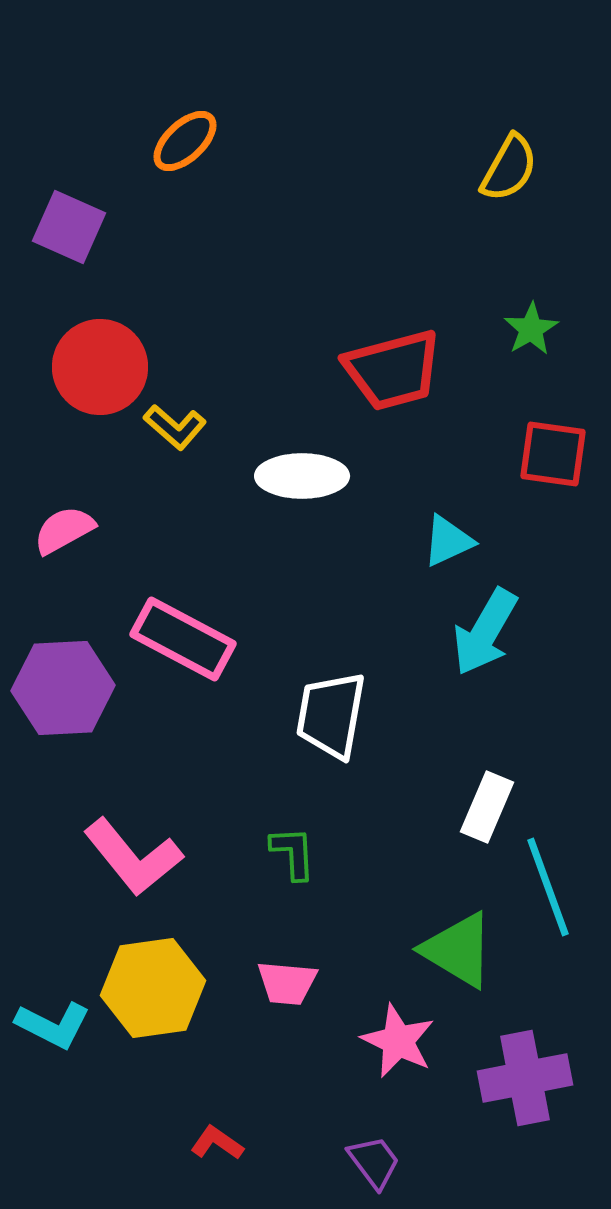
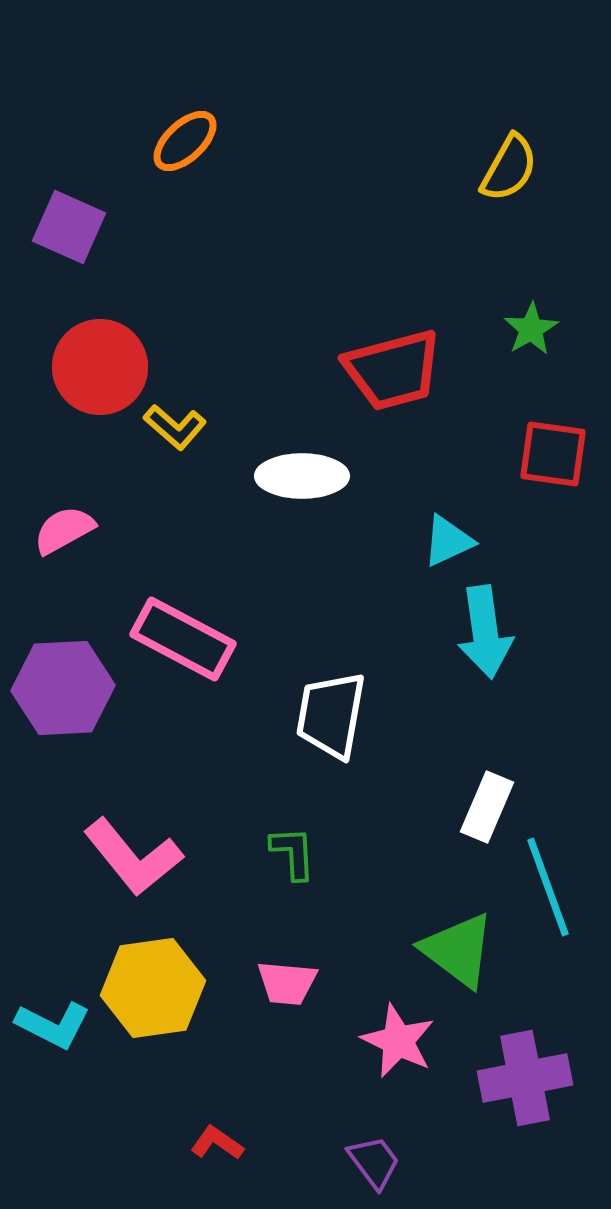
cyan arrow: rotated 38 degrees counterclockwise
green triangle: rotated 6 degrees clockwise
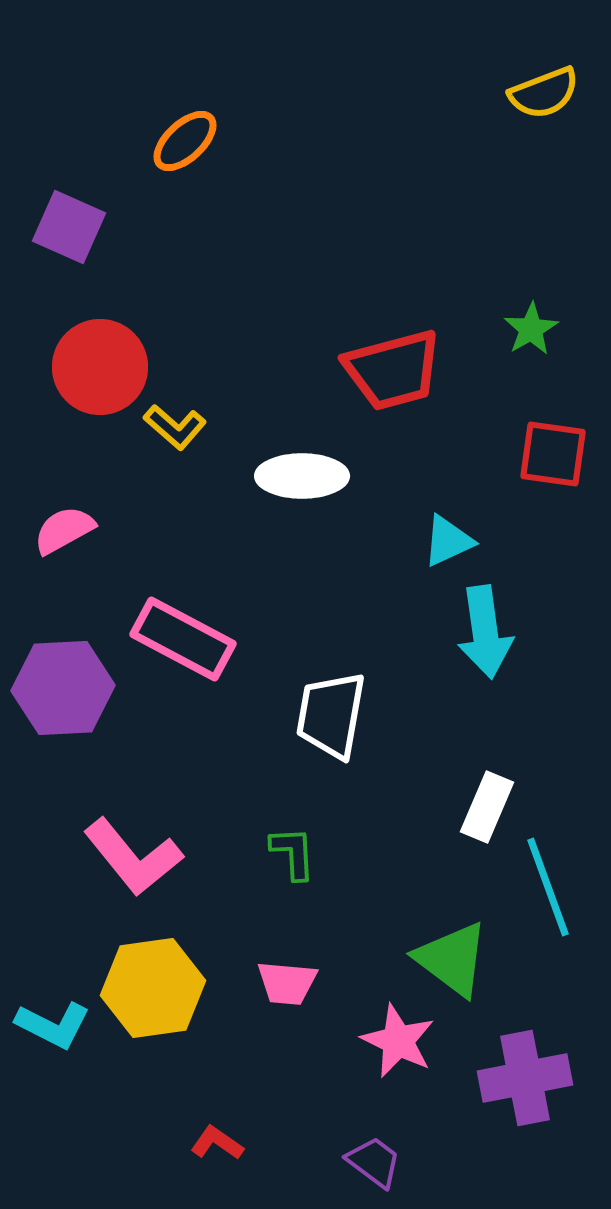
yellow semicircle: moved 35 px right, 75 px up; rotated 40 degrees clockwise
green triangle: moved 6 px left, 9 px down
purple trapezoid: rotated 16 degrees counterclockwise
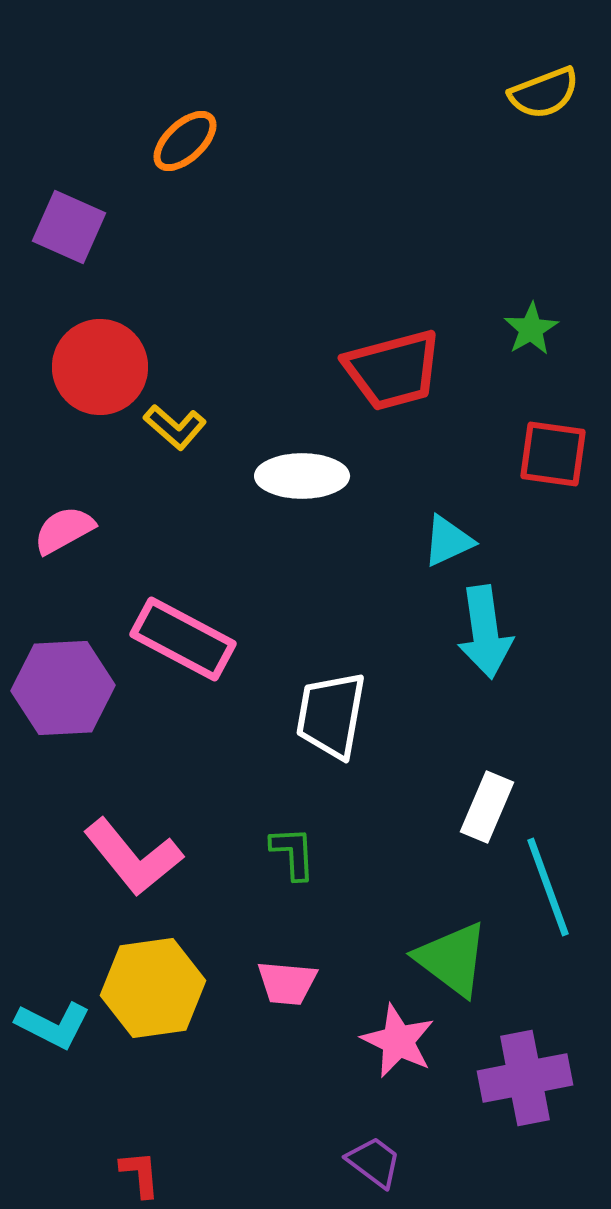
red L-shape: moved 77 px left, 31 px down; rotated 50 degrees clockwise
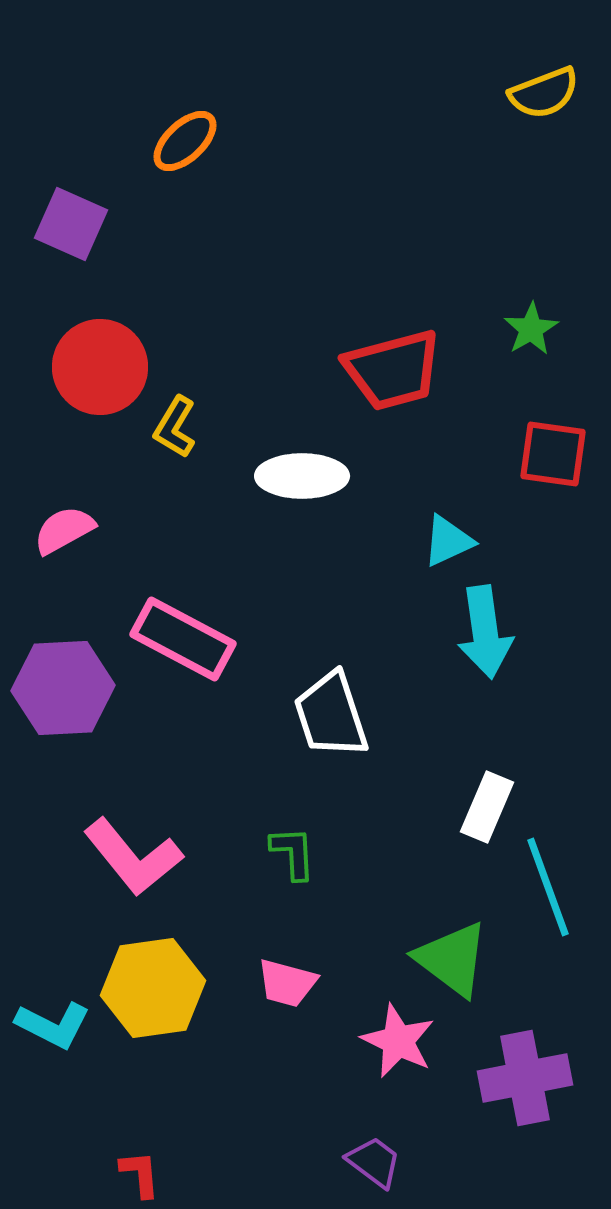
purple square: moved 2 px right, 3 px up
yellow L-shape: rotated 80 degrees clockwise
white trapezoid: rotated 28 degrees counterclockwise
pink trapezoid: rotated 10 degrees clockwise
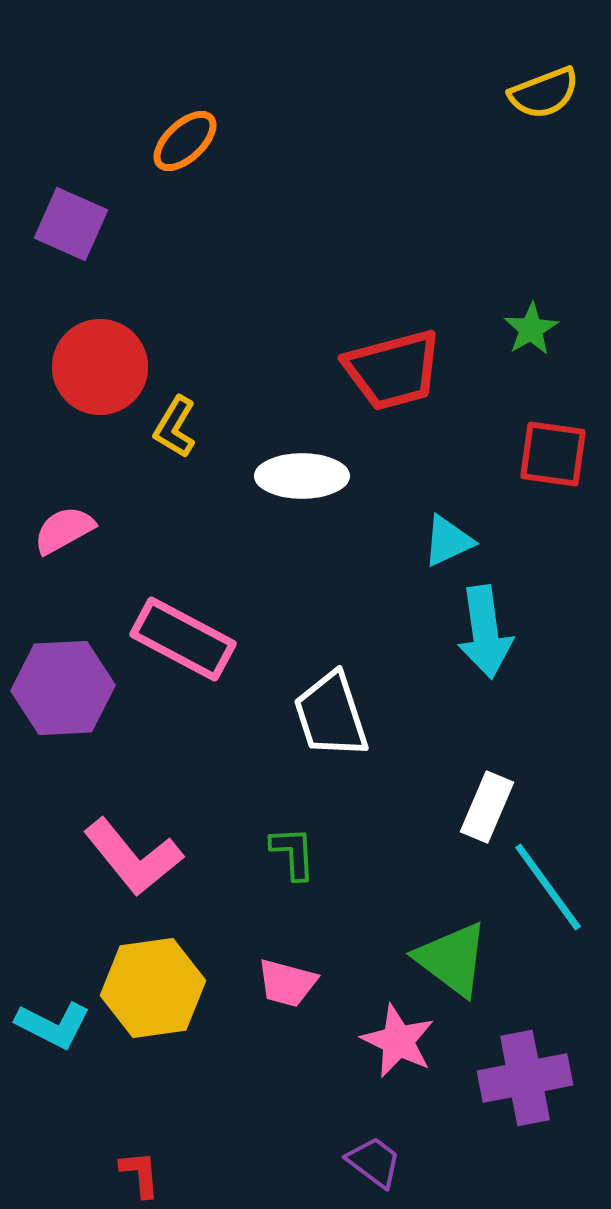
cyan line: rotated 16 degrees counterclockwise
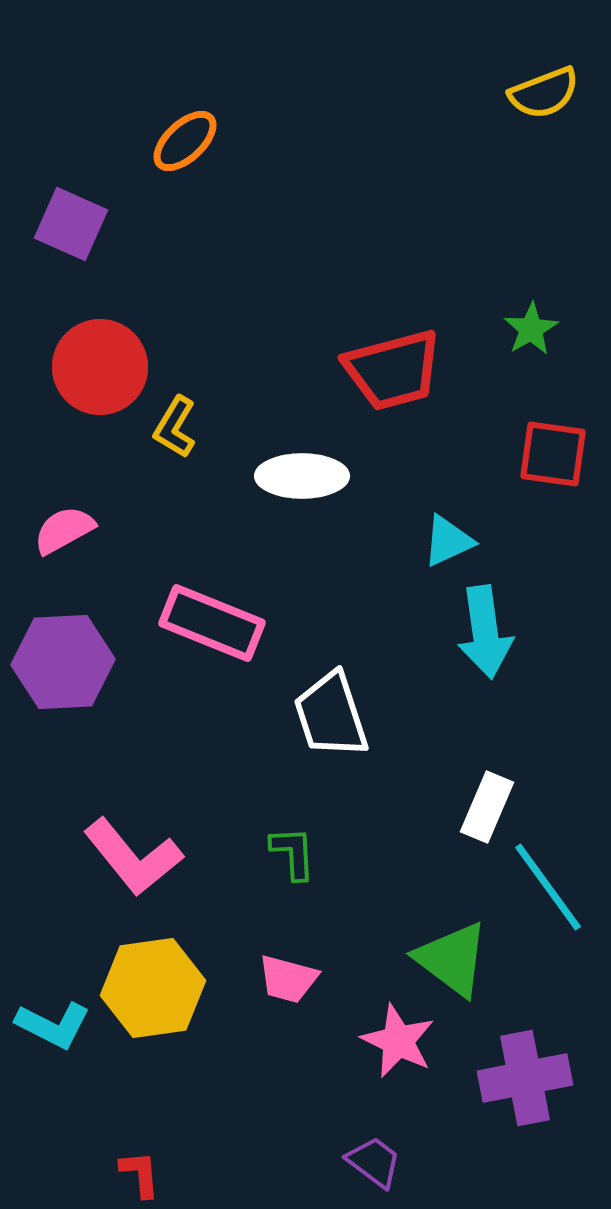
pink rectangle: moved 29 px right, 16 px up; rotated 6 degrees counterclockwise
purple hexagon: moved 26 px up
pink trapezoid: moved 1 px right, 4 px up
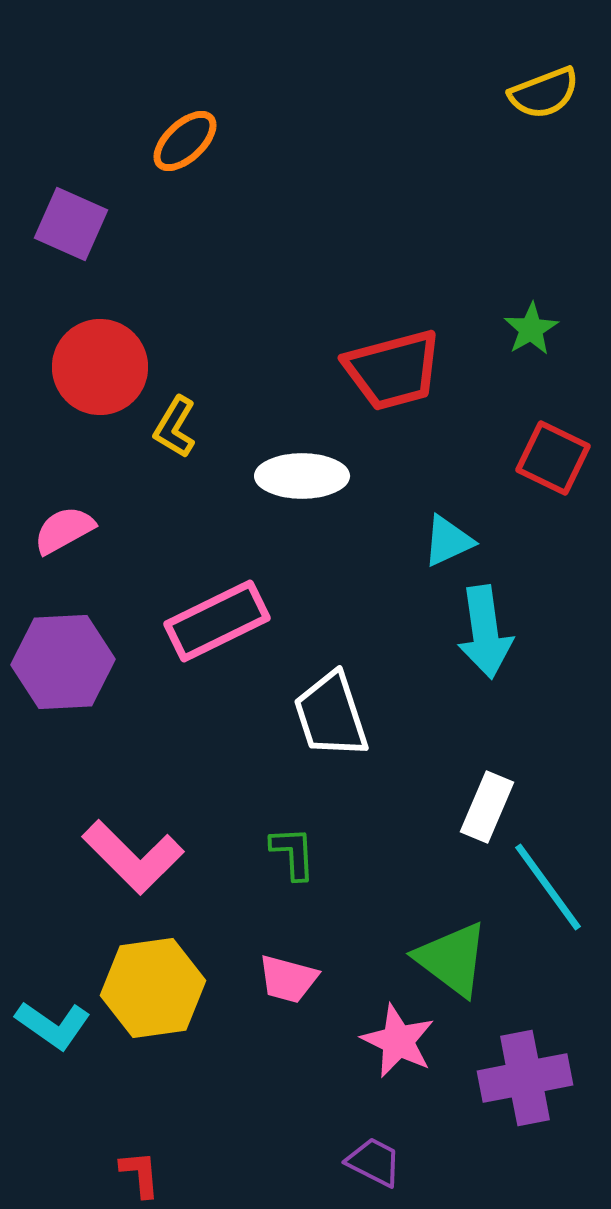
red square: moved 4 px down; rotated 18 degrees clockwise
pink rectangle: moved 5 px right, 2 px up; rotated 48 degrees counterclockwise
pink L-shape: rotated 6 degrees counterclockwise
cyan L-shape: rotated 8 degrees clockwise
purple trapezoid: rotated 10 degrees counterclockwise
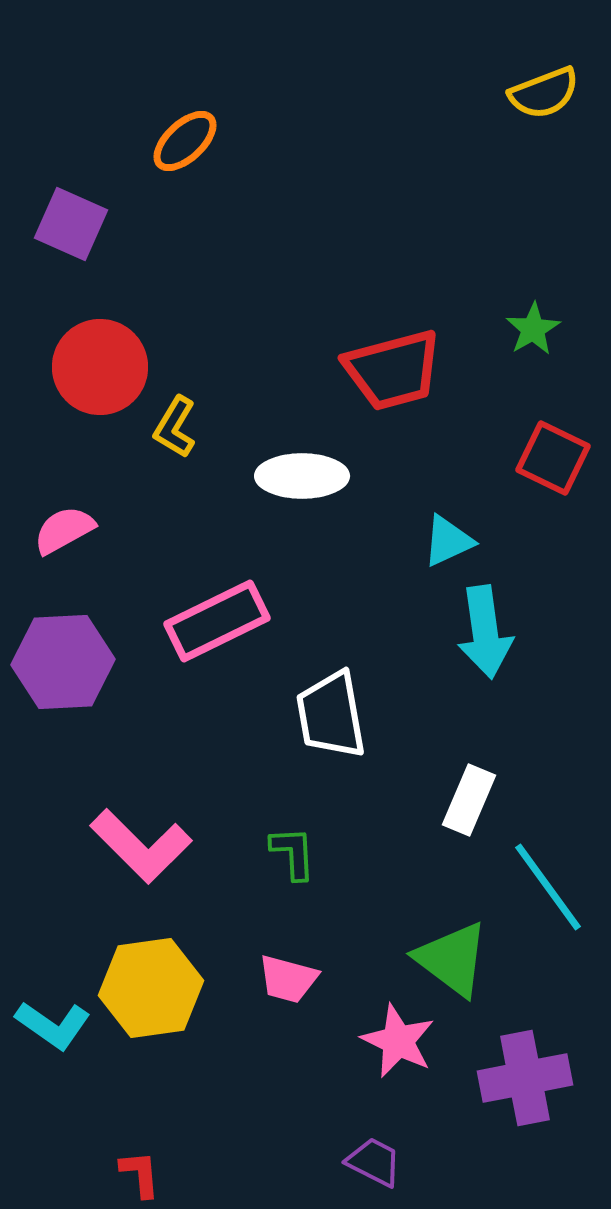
green star: moved 2 px right
white trapezoid: rotated 8 degrees clockwise
white rectangle: moved 18 px left, 7 px up
pink L-shape: moved 8 px right, 11 px up
yellow hexagon: moved 2 px left
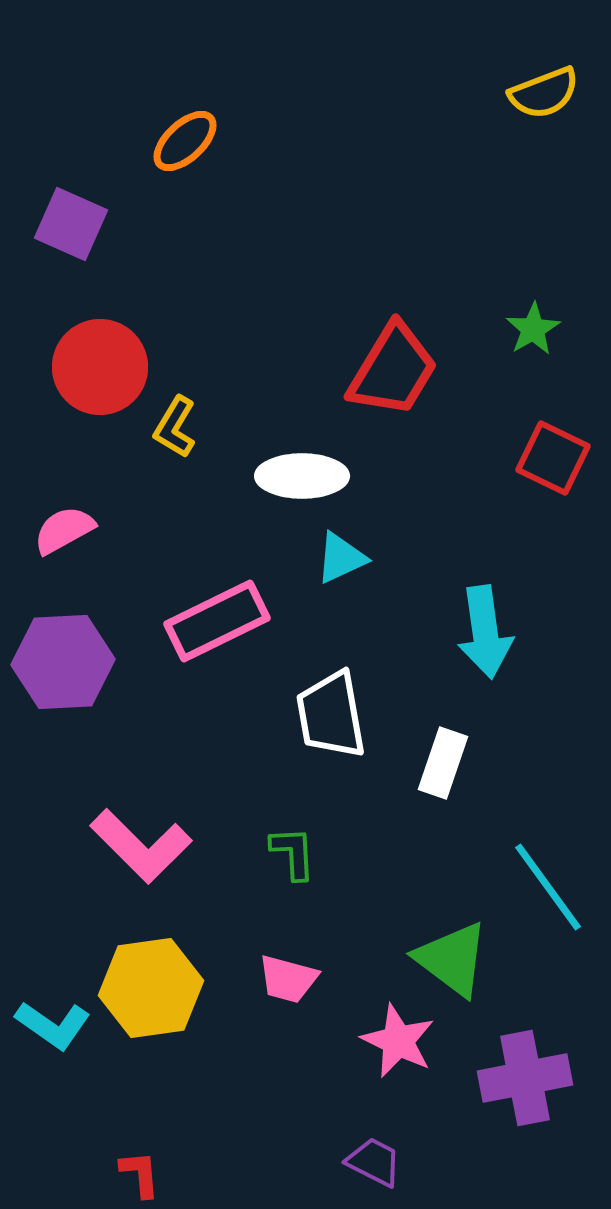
red trapezoid: rotated 44 degrees counterclockwise
cyan triangle: moved 107 px left, 17 px down
white rectangle: moved 26 px left, 37 px up; rotated 4 degrees counterclockwise
